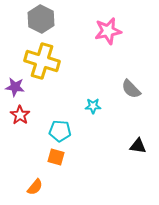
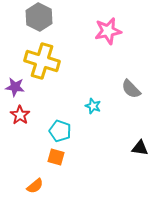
gray hexagon: moved 2 px left, 2 px up
cyan star: rotated 21 degrees clockwise
cyan pentagon: rotated 15 degrees clockwise
black triangle: moved 2 px right, 2 px down
orange semicircle: moved 1 px up; rotated 12 degrees clockwise
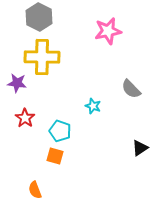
yellow cross: moved 4 px up; rotated 16 degrees counterclockwise
purple star: moved 2 px right, 4 px up
red star: moved 5 px right, 3 px down
black triangle: rotated 42 degrees counterclockwise
orange square: moved 1 px left, 1 px up
orange semicircle: moved 4 px down; rotated 108 degrees clockwise
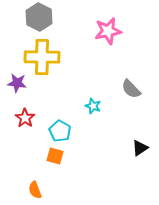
cyan pentagon: rotated 10 degrees clockwise
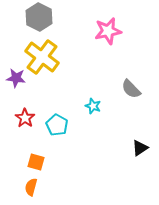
yellow cross: rotated 36 degrees clockwise
purple star: moved 1 px left, 5 px up
cyan pentagon: moved 3 px left, 6 px up
orange square: moved 19 px left, 6 px down
orange semicircle: moved 4 px left, 3 px up; rotated 36 degrees clockwise
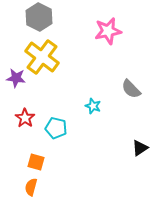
cyan pentagon: moved 1 px left, 3 px down; rotated 15 degrees counterclockwise
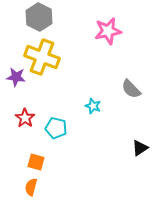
yellow cross: rotated 16 degrees counterclockwise
purple star: moved 1 px up
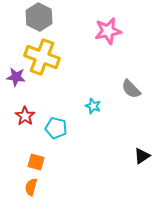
red star: moved 2 px up
black triangle: moved 2 px right, 8 px down
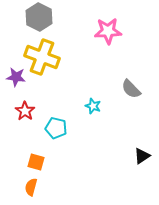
pink star: rotated 8 degrees clockwise
red star: moved 5 px up
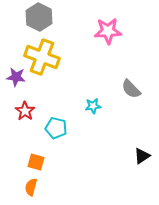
cyan star: rotated 28 degrees counterclockwise
